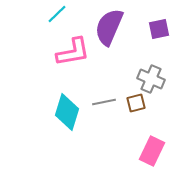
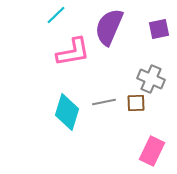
cyan line: moved 1 px left, 1 px down
brown square: rotated 12 degrees clockwise
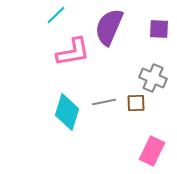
purple square: rotated 15 degrees clockwise
gray cross: moved 2 px right, 1 px up
